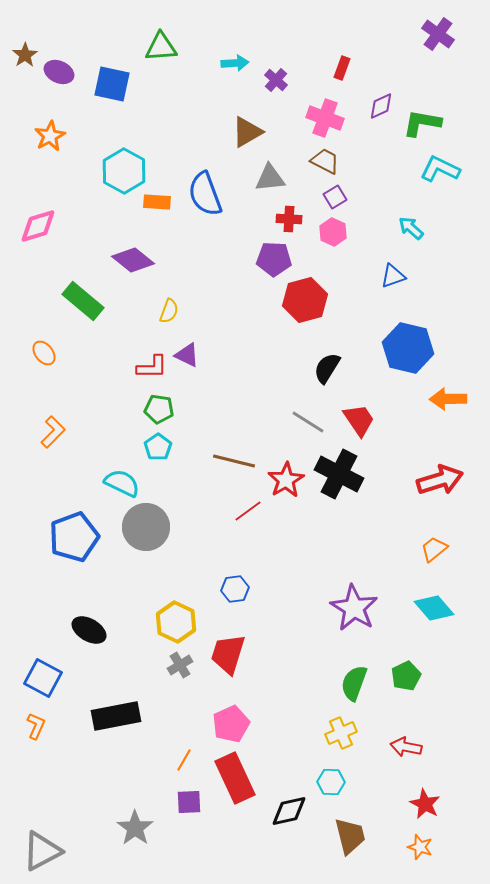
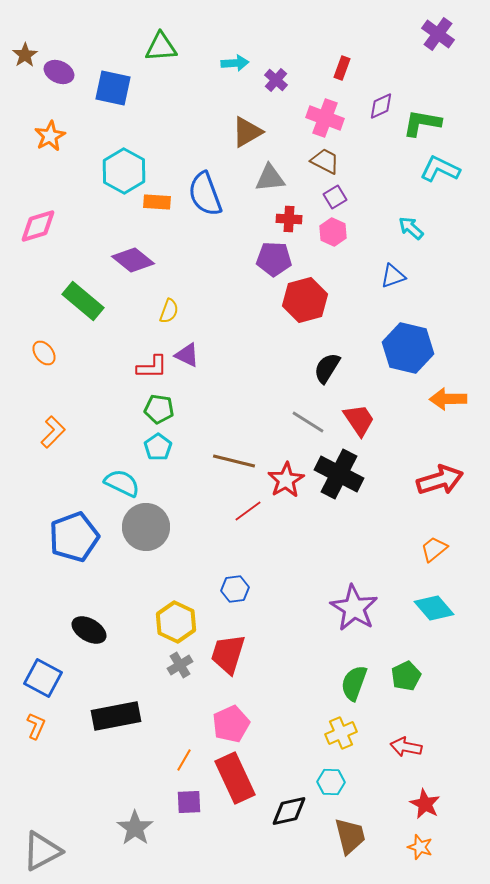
blue square at (112, 84): moved 1 px right, 4 px down
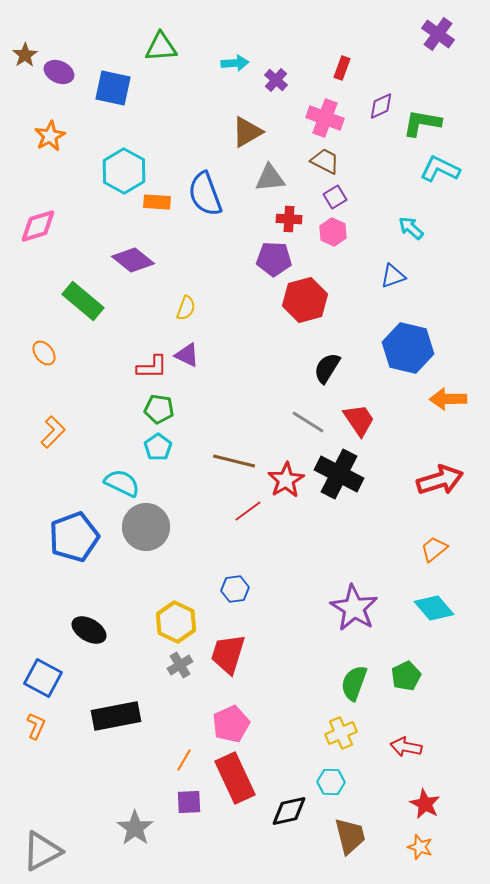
yellow semicircle at (169, 311): moved 17 px right, 3 px up
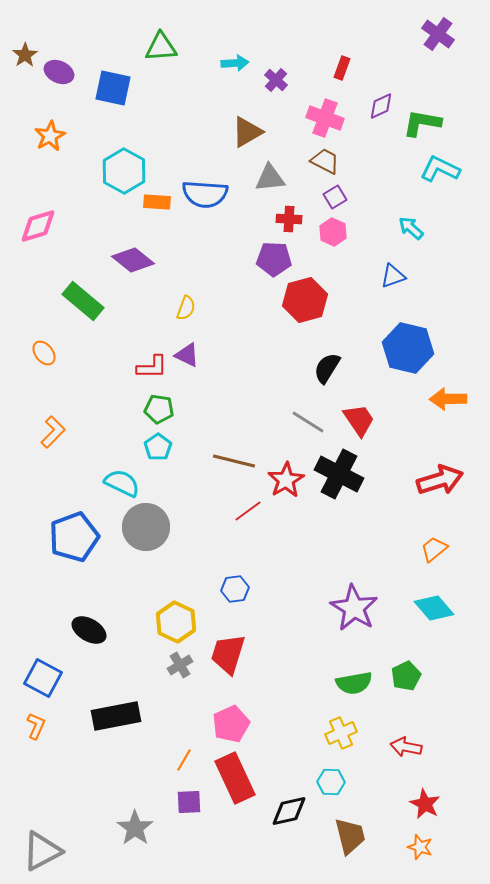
blue semicircle at (205, 194): rotated 66 degrees counterclockwise
green semicircle at (354, 683): rotated 120 degrees counterclockwise
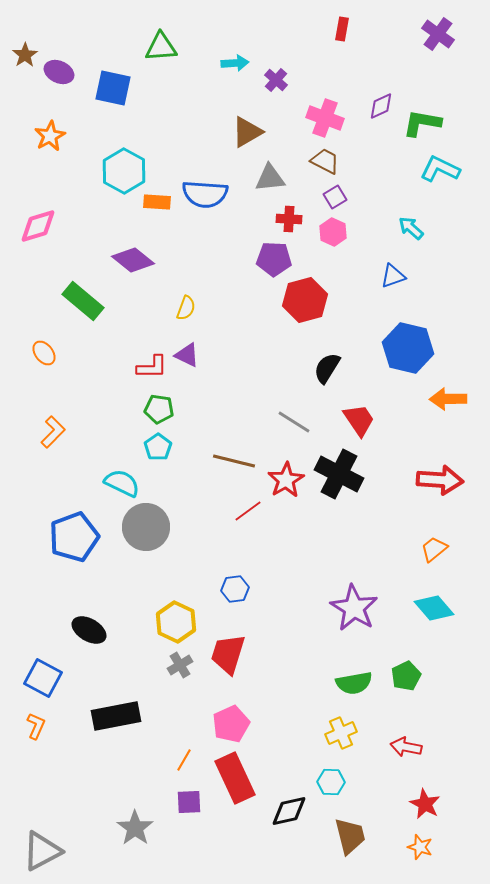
red rectangle at (342, 68): moved 39 px up; rotated 10 degrees counterclockwise
gray line at (308, 422): moved 14 px left
red arrow at (440, 480): rotated 21 degrees clockwise
